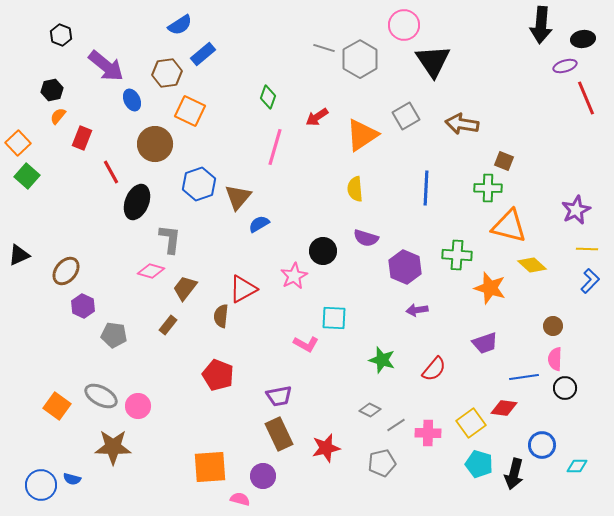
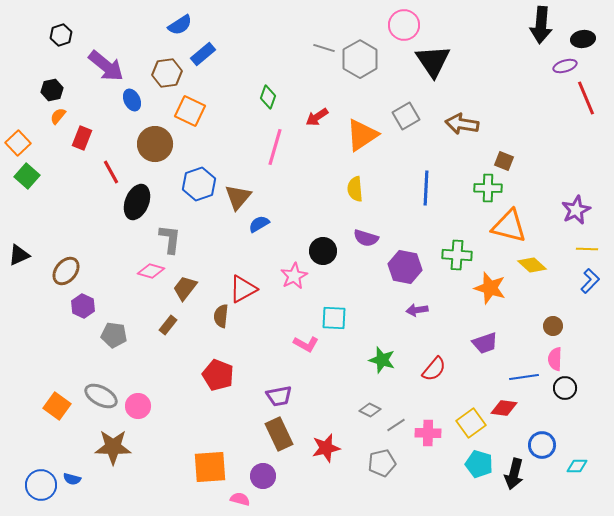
black hexagon at (61, 35): rotated 20 degrees clockwise
purple hexagon at (405, 267): rotated 12 degrees counterclockwise
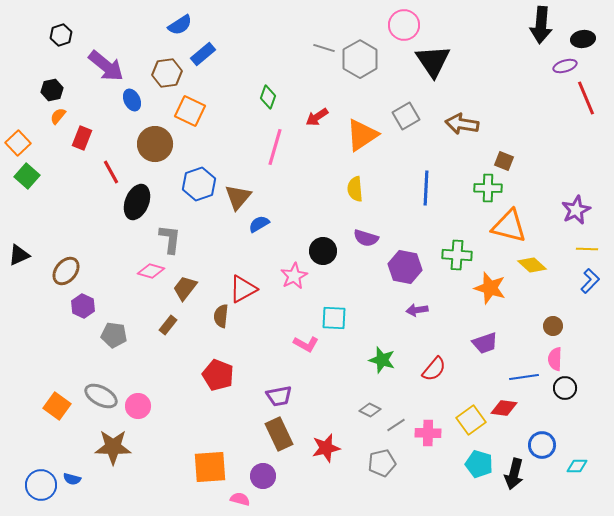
yellow square at (471, 423): moved 3 px up
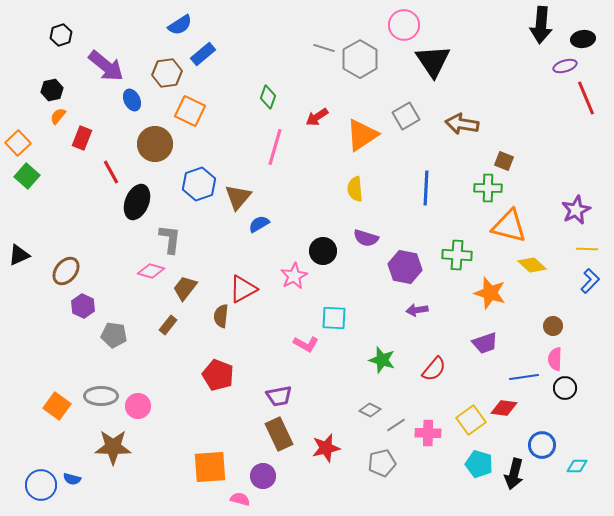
orange star at (490, 288): moved 5 px down
gray ellipse at (101, 396): rotated 28 degrees counterclockwise
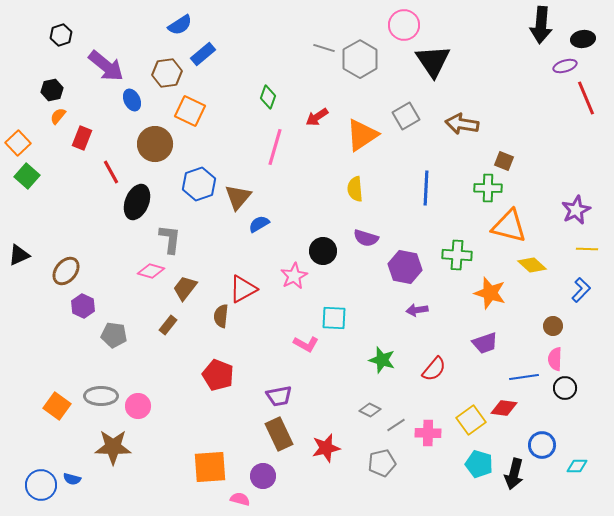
blue L-shape at (590, 281): moved 9 px left, 9 px down
